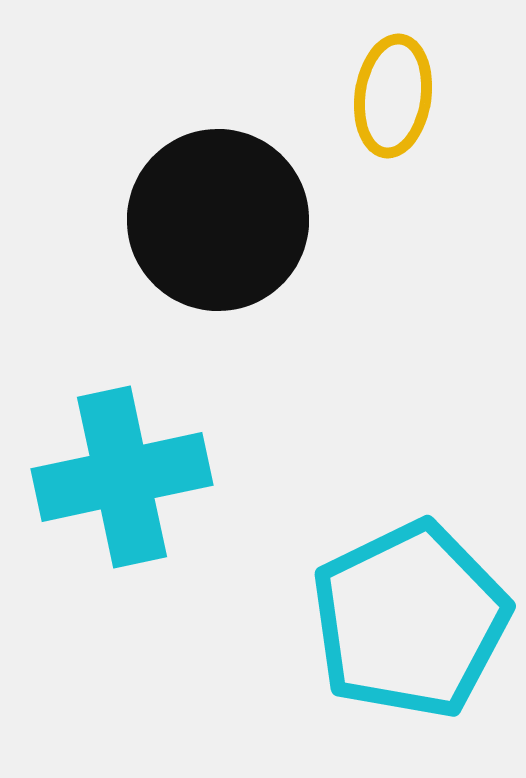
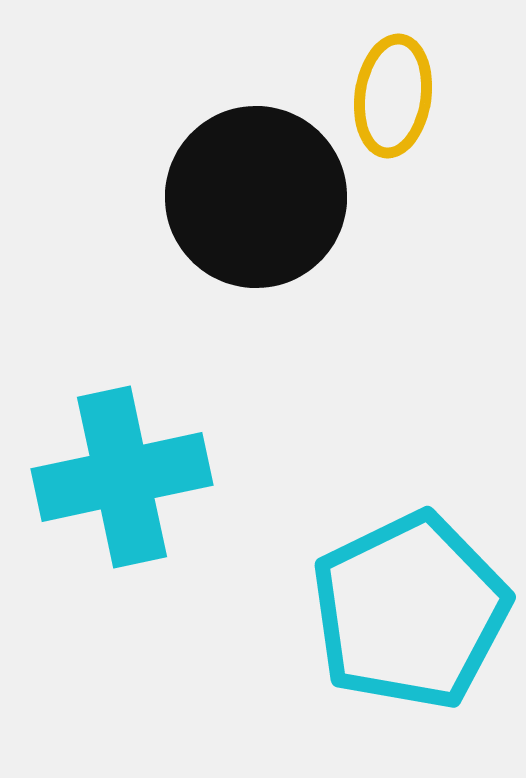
black circle: moved 38 px right, 23 px up
cyan pentagon: moved 9 px up
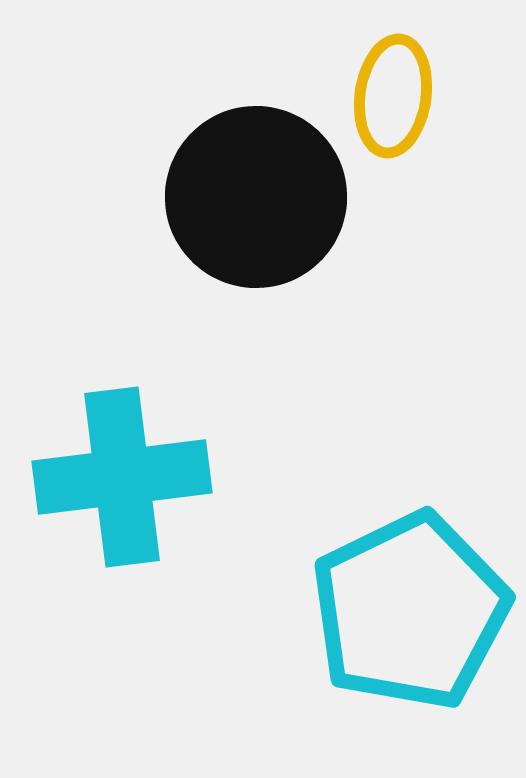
cyan cross: rotated 5 degrees clockwise
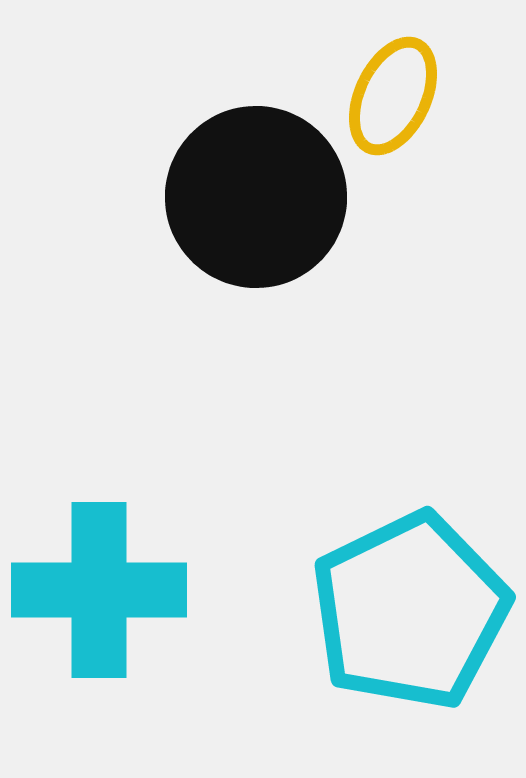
yellow ellipse: rotated 17 degrees clockwise
cyan cross: moved 23 px left, 113 px down; rotated 7 degrees clockwise
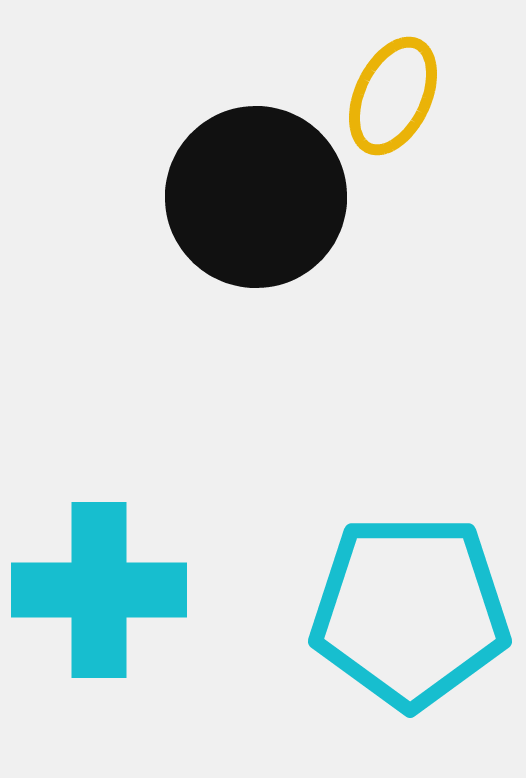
cyan pentagon: rotated 26 degrees clockwise
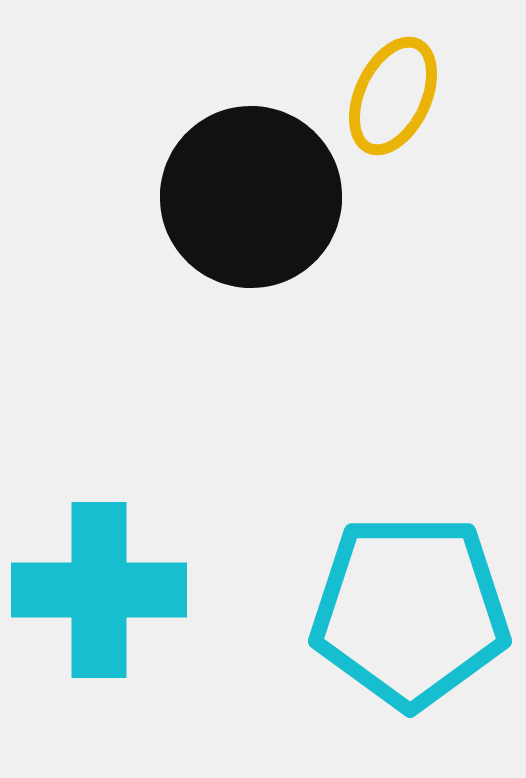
black circle: moved 5 px left
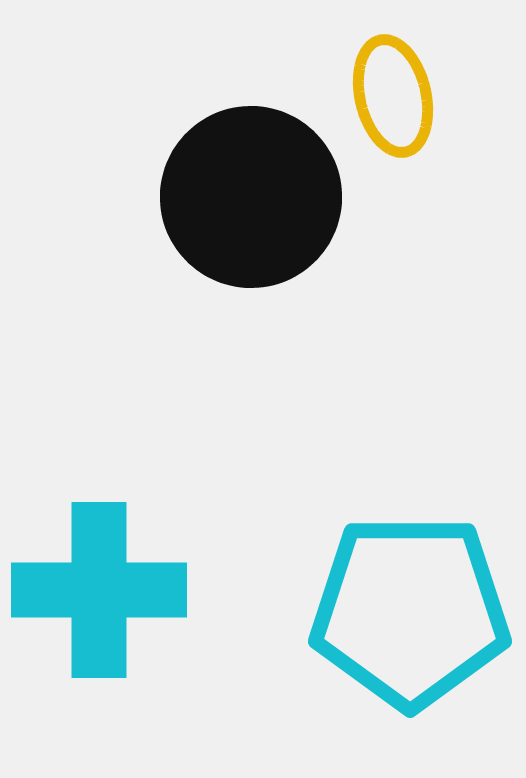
yellow ellipse: rotated 38 degrees counterclockwise
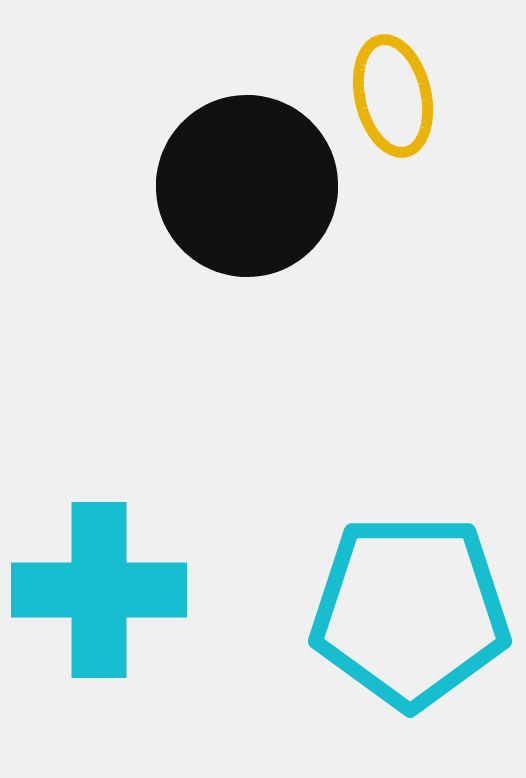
black circle: moved 4 px left, 11 px up
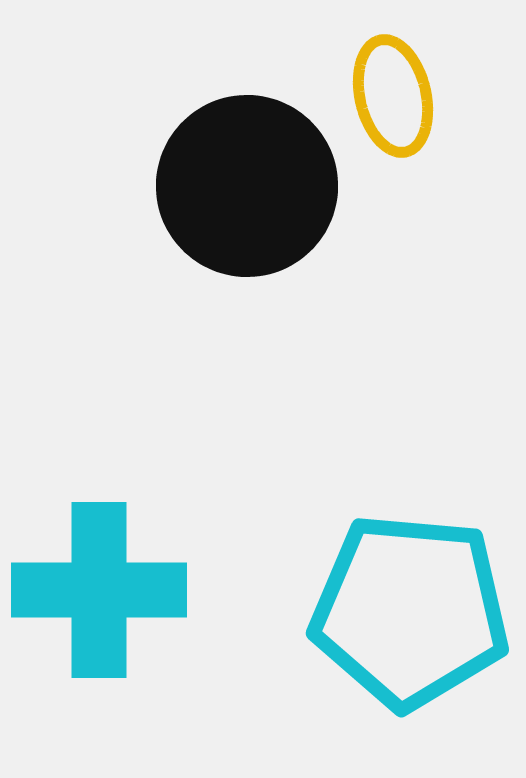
cyan pentagon: rotated 5 degrees clockwise
